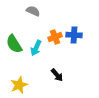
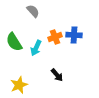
gray semicircle: rotated 24 degrees clockwise
green semicircle: moved 2 px up
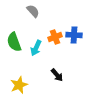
green semicircle: rotated 12 degrees clockwise
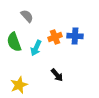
gray semicircle: moved 6 px left, 5 px down
blue cross: moved 1 px right, 1 px down
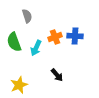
gray semicircle: rotated 24 degrees clockwise
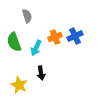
blue cross: rotated 28 degrees counterclockwise
black arrow: moved 16 px left, 2 px up; rotated 32 degrees clockwise
yellow star: rotated 24 degrees counterclockwise
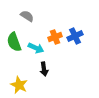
gray semicircle: rotated 40 degrees counterclockwise
cyan arrow: rotated 91 degrees counterclockwise
black arrow: moved 3 px right, 4 px up
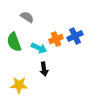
gray semicircle: moved 1 px down
orange cross: moved 1 px right, 2 px down
cyan arrow: moved 3 px right
yellow star: rotated 24 degrees counterclockwise
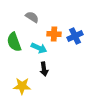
gray semicircle: moved 5 px right
orange cross: moved 2 px left, 5 px up; rotated 24 degrees clockwise
yellow star: moved 3 px right, 1 px down
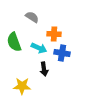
blue cross: moved 13 px left, 17 px down; rotated 35 degrees clockwise
